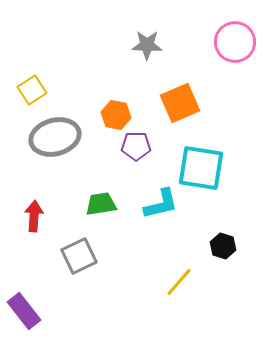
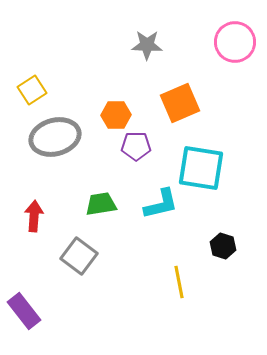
orange hexagon: rotated 12 degrees counterclockwise
gray square: rotated 27 degrees counterclockwise
yellow line: rotated 52 degrees counterclockwise
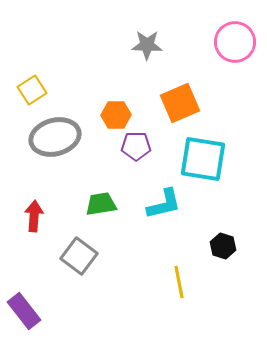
cyan square: moved 2 px right, 9 px up
cyan L-shape: moved 3 px right
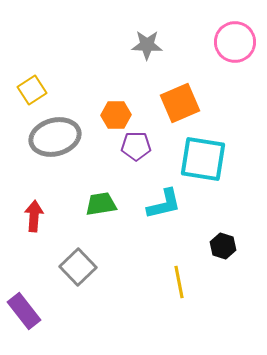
gray square: moved 1 px left, 11 px down; rotated 9 degrees clockwise
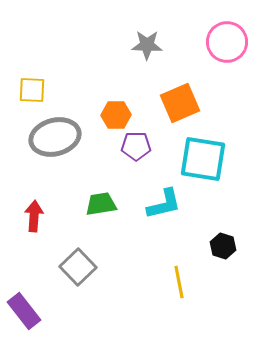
pink circle: moved 8 px left
yellow square: rotated 36 degrees clockwise
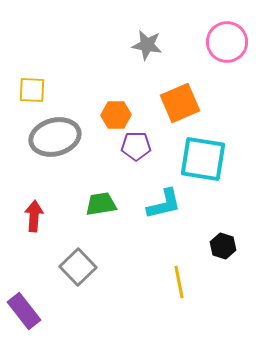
gray star: rotated 8 degrees clockwise
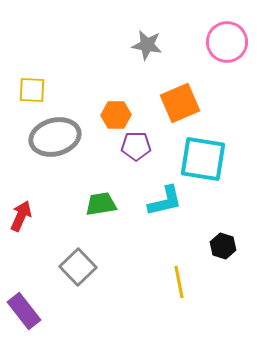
cyan L-shape: moved 1 px right, 3 px up
red arrow: moved 13 px left; rotated 20 degrees clockwise
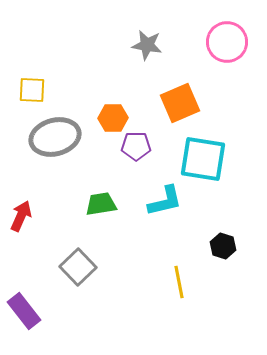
orange hexagon: moved 3 px left, 3 px down
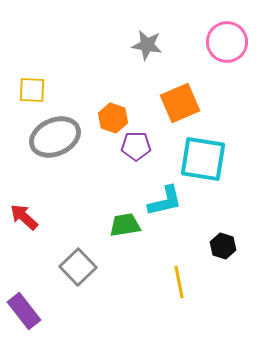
orange hexagon: rotated 20 degrees clockwise
gray ellipse: rotated 9 degrees counterclockwise
green trapezoid: moved 24 px right, 21 px down
red arrow: moved 3 px right, 1 px down; rotated 72 degrees counterclockwise
